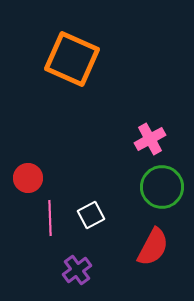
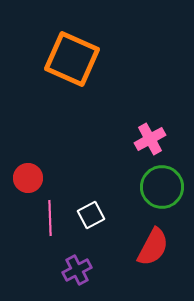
purple cross: rotated 8 degrees clockwise
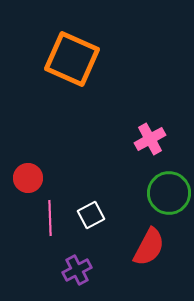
green circle: moved 7 px right, 6 px down
red semicircle: moved 4 px left
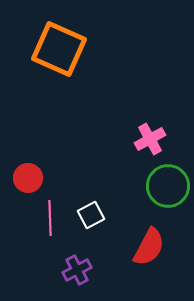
orange square: moved 13 px left, 10 px up
green circle: moved 1 px left, 7 px up
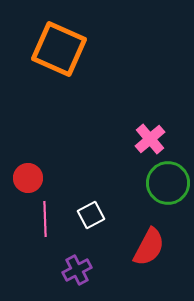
pink cross: rotated 12 degrees counterclockwise
green circle: moved 3 px up
pink line: moved 5 px left, 1 px down
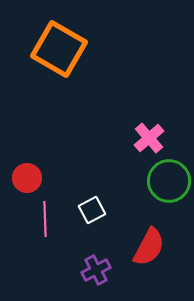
orange square: rotated 6 degrees clockwise
pink cross: moved 1 px left, 1 px up
red circle: moved 1 px left
green circle: moved 1 px right, 2 px up
white square: moved 1 px right, 5 px up
purple cross: moved 19 px right
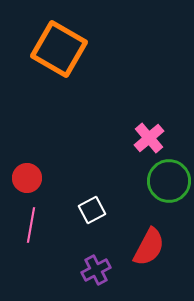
pink line: moved 14 px left, 6 px down; rotated 12 degrees clockwise
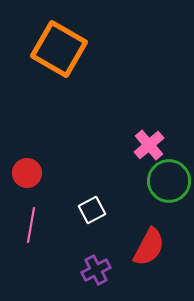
pink cross: moved 7 px down
red circle: moved 5 px up
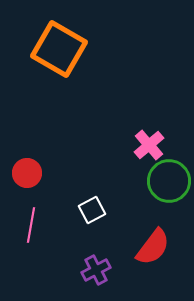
red semicircle: moved 4 px right; rotated 9 degrees clockwise
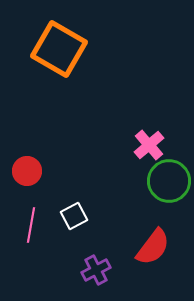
red circle: moved 2 px up
white square: moved 18 px left, 6 px down
